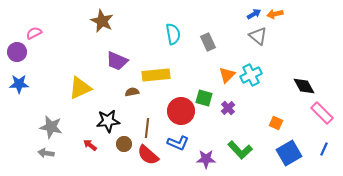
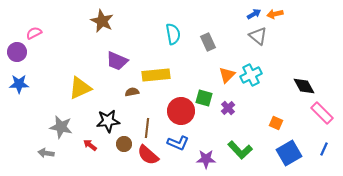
gray star: moved 10 px right
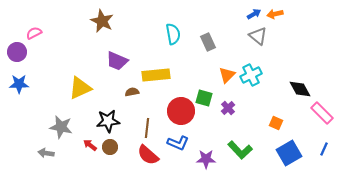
black diamond: moved 4 px left, 3 px down
brown circle: moved 14 px left, 3 px down
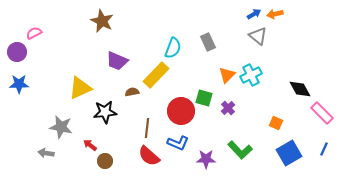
cyan semicircle: moved 14 px down; rotated 30 degrees clockwise
yellow rectangle: rotated 40 degrees counterclockwise
black star: moved 3 px left, 9 px up
brown circle: moved 5 px left, 14 px down
red semicircle: moved 1 px right, 1 px down
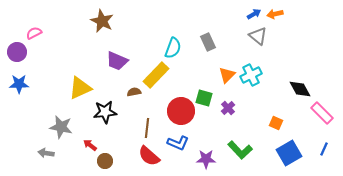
brown semicircle: moved 2 px right
